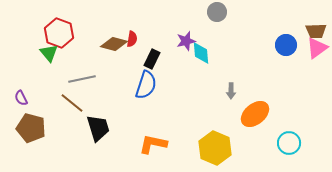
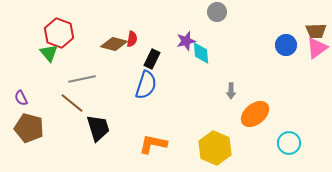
brown pentagon: moved 2 px left
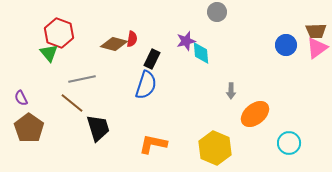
brown pentagon: rotated 20 degrees clockwise
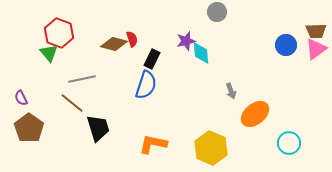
red semicircle: rotated 28 degrees counterclockwise
pink triangle: moved 1 px left, 1 px down
gray arrow: rotated 21 degrees counterclockwise
yellow hexagon: moved 4 px left
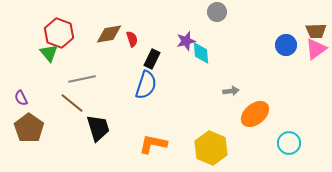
brown diamond: moved 5 px left, 10 px up; rotated 24 degrees counterclockwise
gray arrow: rotated 77 degrees counterclockwise
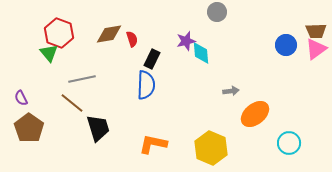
blue semicircle: rotated 16 degrees counterclockwise
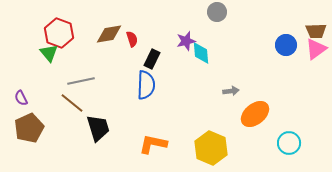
gray line: moved 1 px left, 2 px down
brown pentagon: rotated 12 degrees clockwise
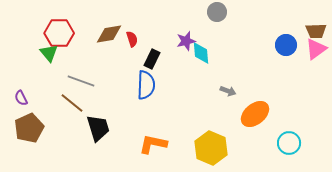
red hexagon: rotated 20 degrees counterclockwise
gray line: rotated 32 degrees clockwise
gray arrow: moved 3 px left; rotated 28 degrees clockwise
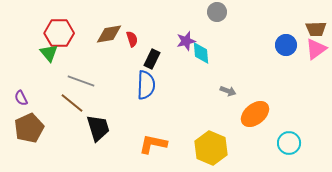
brown trapezoid: moved 2 px up
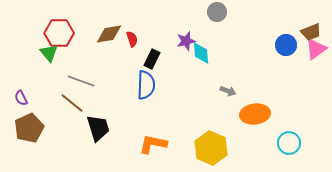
brown trapezoid: moved 5 px left, 3 px down; rotated 20 degrees counterclockwise
orange ellipse: rotated 32 degrees clockwise
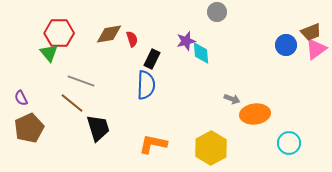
gray arrow: moved 4 px right, 8 px down
yellow hexagon: rotated 8 degrees clockwise
